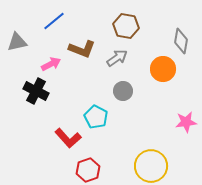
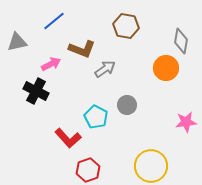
gray arrow: moved 12 px left, 11 px down
orange circle: moved 3 px right, 1 px up
gray circle: moved 4 px right, 14 px down
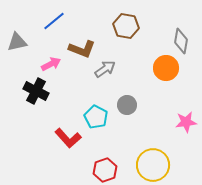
yellow circle: moved 2 px right, 1 px up
red hexagon: moved 17 px right
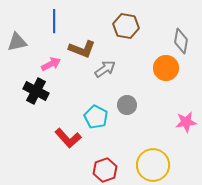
blue line: rotated 50 degrees counterclockwise
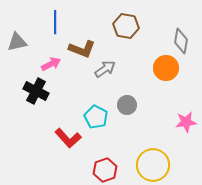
blue line: moved 1 px right, 1 px down
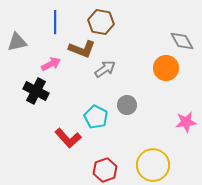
brown hexagon: moved 25 px left, 4 px up
gray diamond: moved 1 px right; rotated 40 degrees counterclockwise
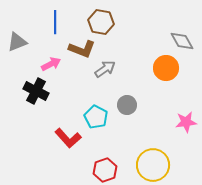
gray triangle: rotated 10 degrees counterclockwise
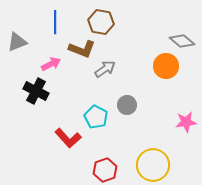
gray diamond: rotated 20 degrees counterclockwise
orange circle: moved 2 px up
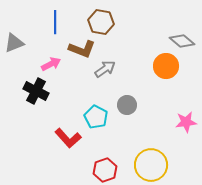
gray triangle: moved 3 px left, 1 px down
yellow circle: moved 2 px left
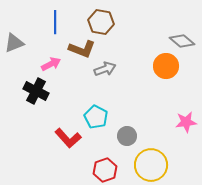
gray arrow: rotated 15 degrees clockwise
gray circle: moved 31 px down
